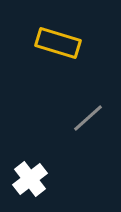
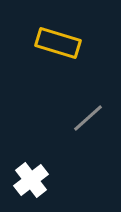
white cross: moved 1 px right, 1 px down
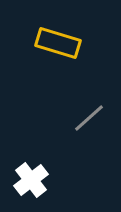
gray line: moved 1 px right
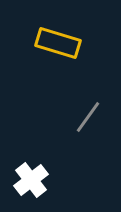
gray line: moved 1 px left, 1 px up; rotated 12 degrees counterclockwise
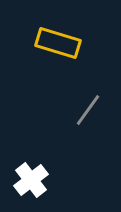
gray line: moved 7 px up
